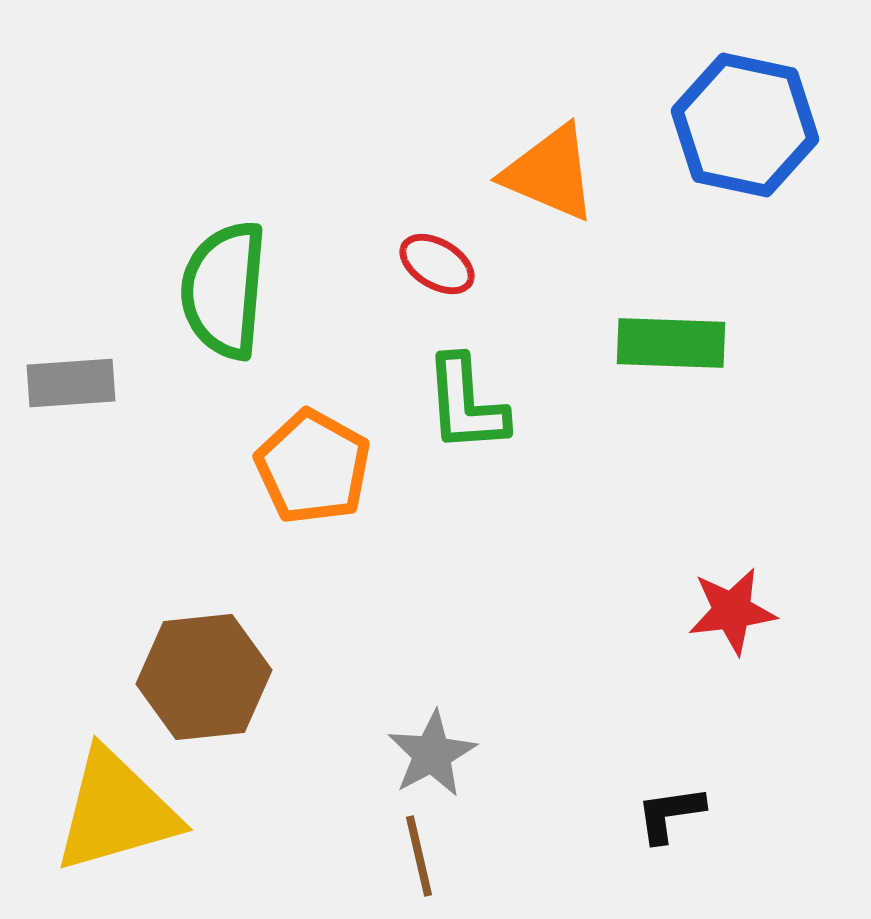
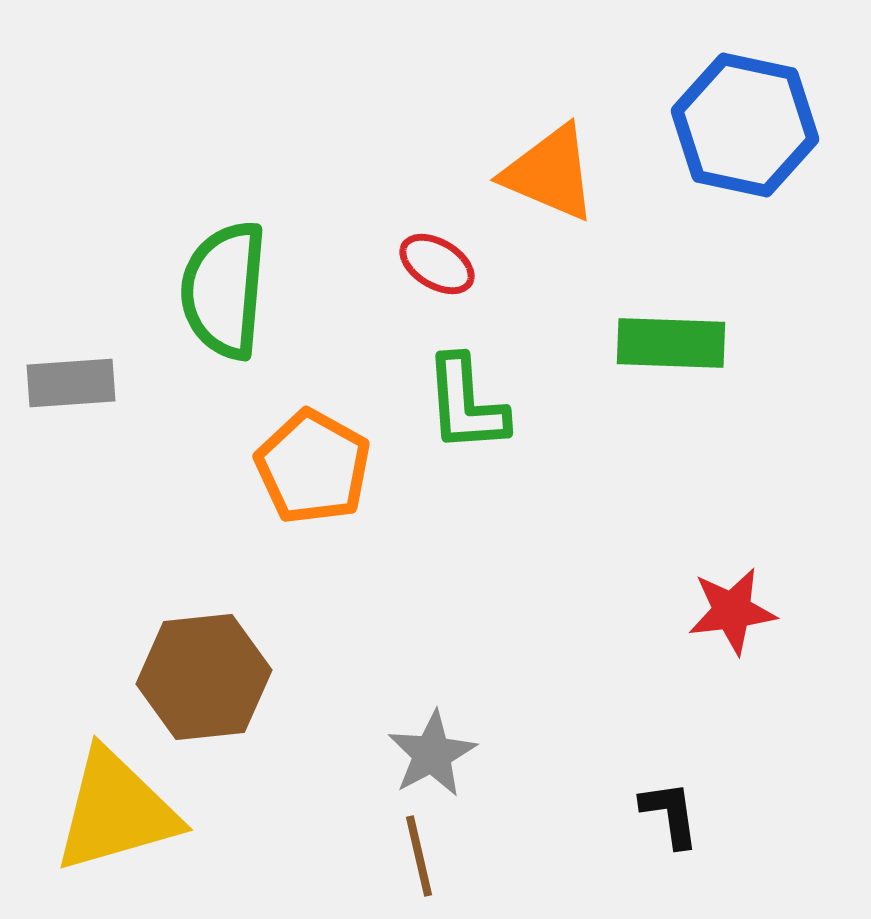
black L-shape: rotated 90 degrees clockwise
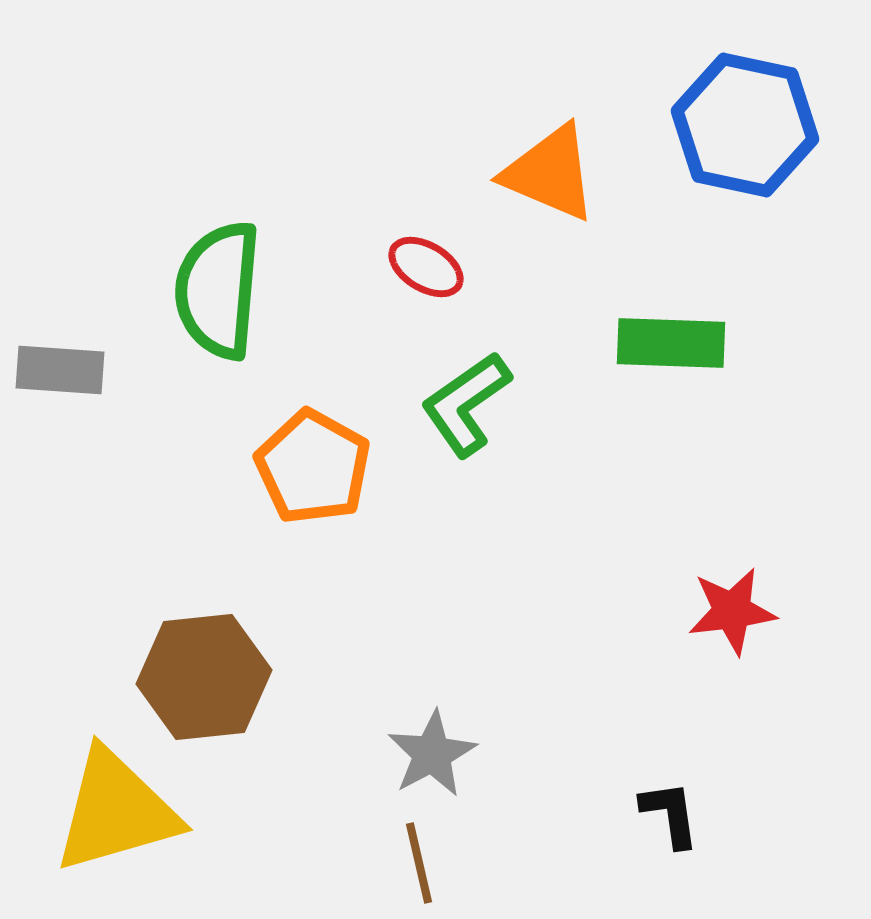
red ellipse: moved 11 px left, 3 px down
green semicircle: moved 6 px left
gray rectangle: moved 11 px left, 13 px up; rotated 8 degrees clockwise
green L-shape: rotated 59 degrees clockwise
brown line: moved 7 px down
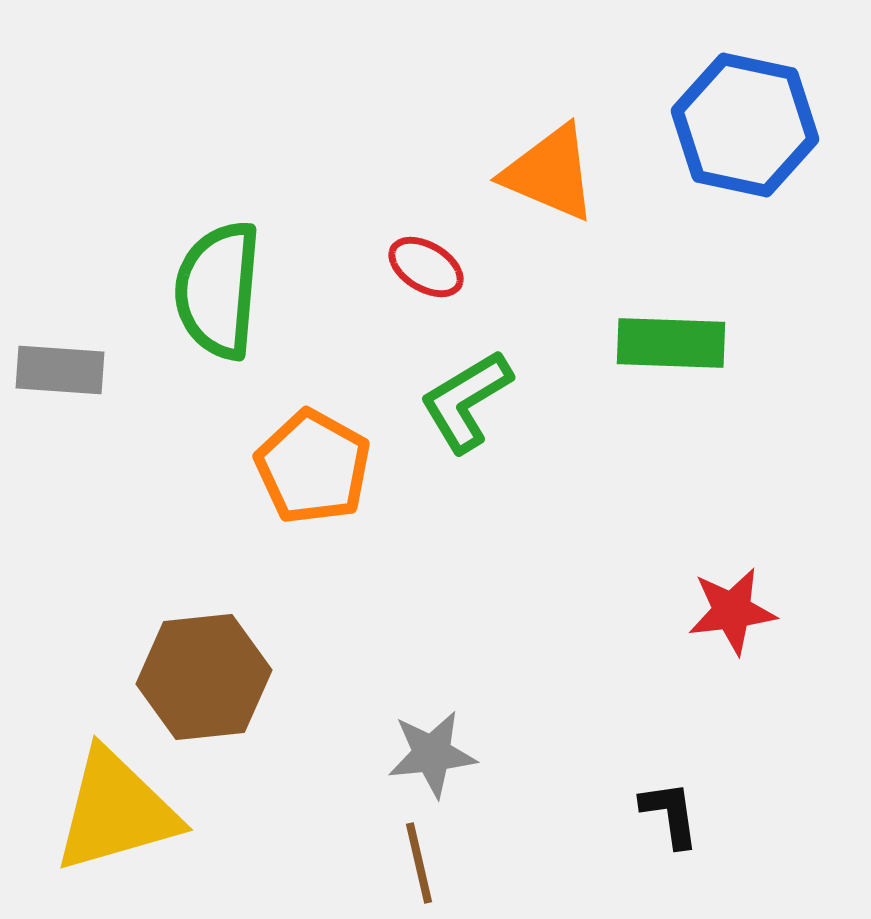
green L-shape: moved 3 px up; rotated 4 degrees clockwise
gray star: rotated 22 degrees clockwise
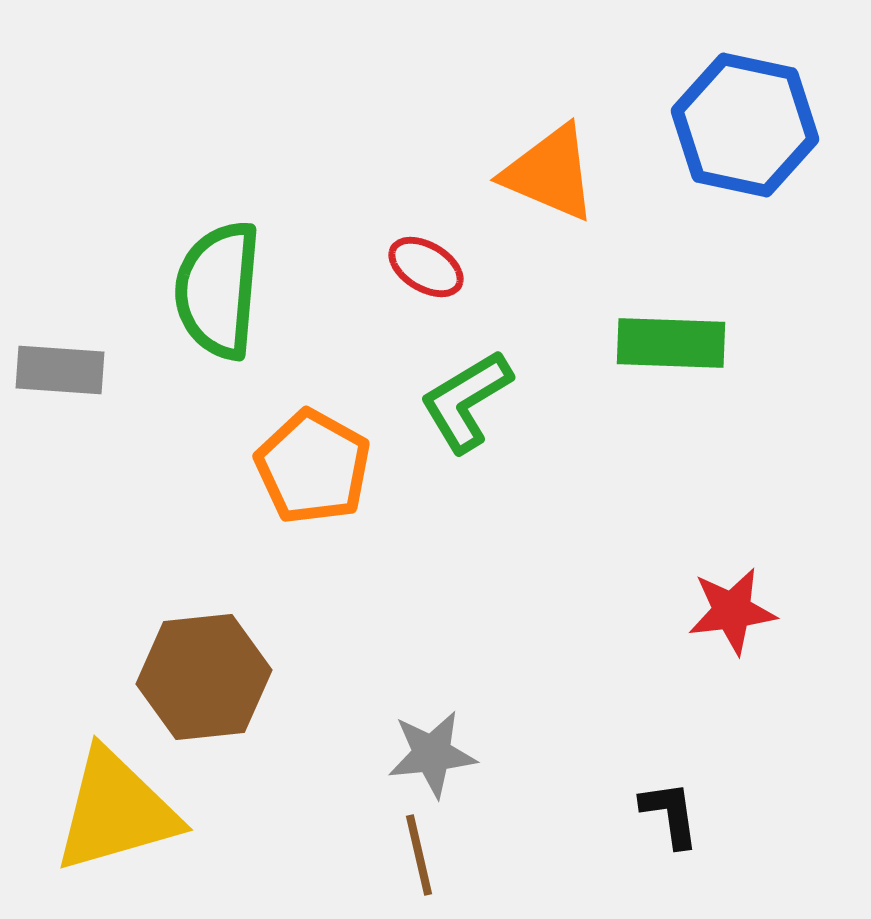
brown line: moved 8 px up
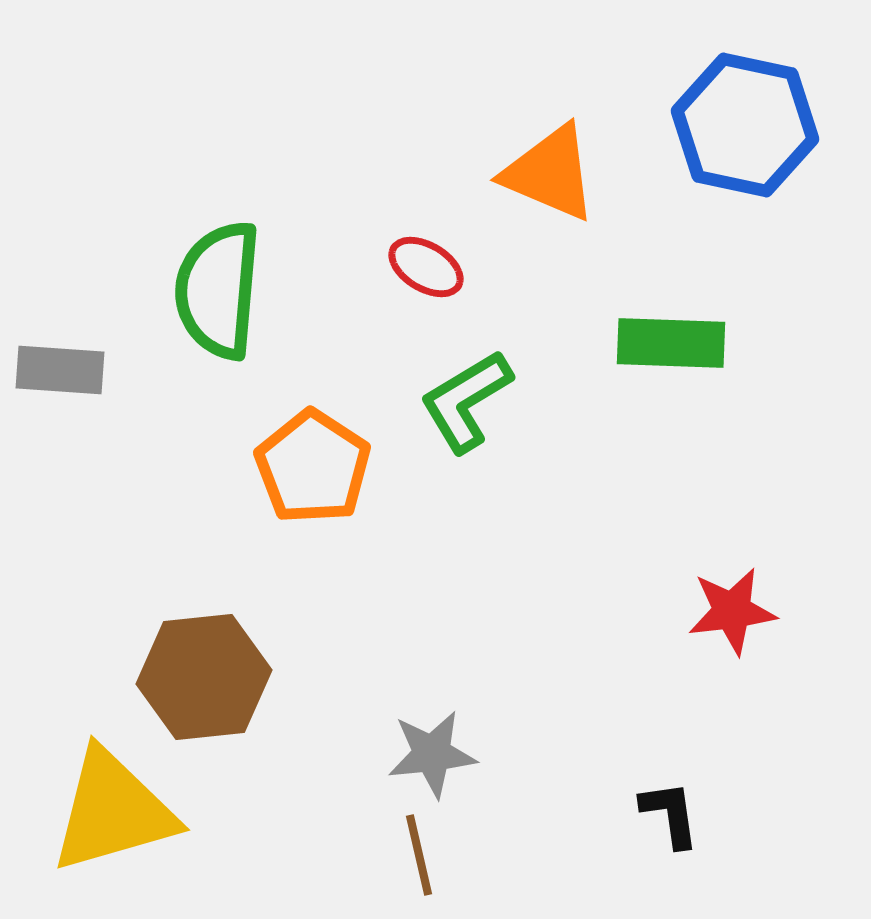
orange pentagon: rotated 4 degrees clockwise
yellow triangle: moved 3 px left
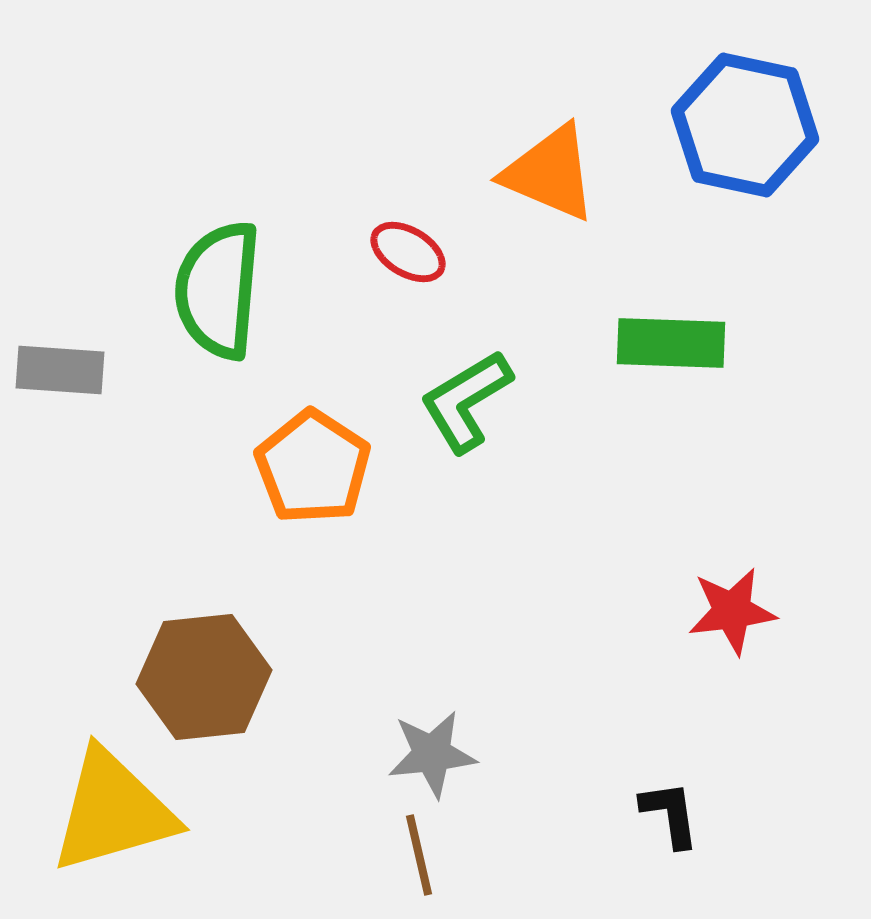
red ellipse: moved 18 px left, 15 px up
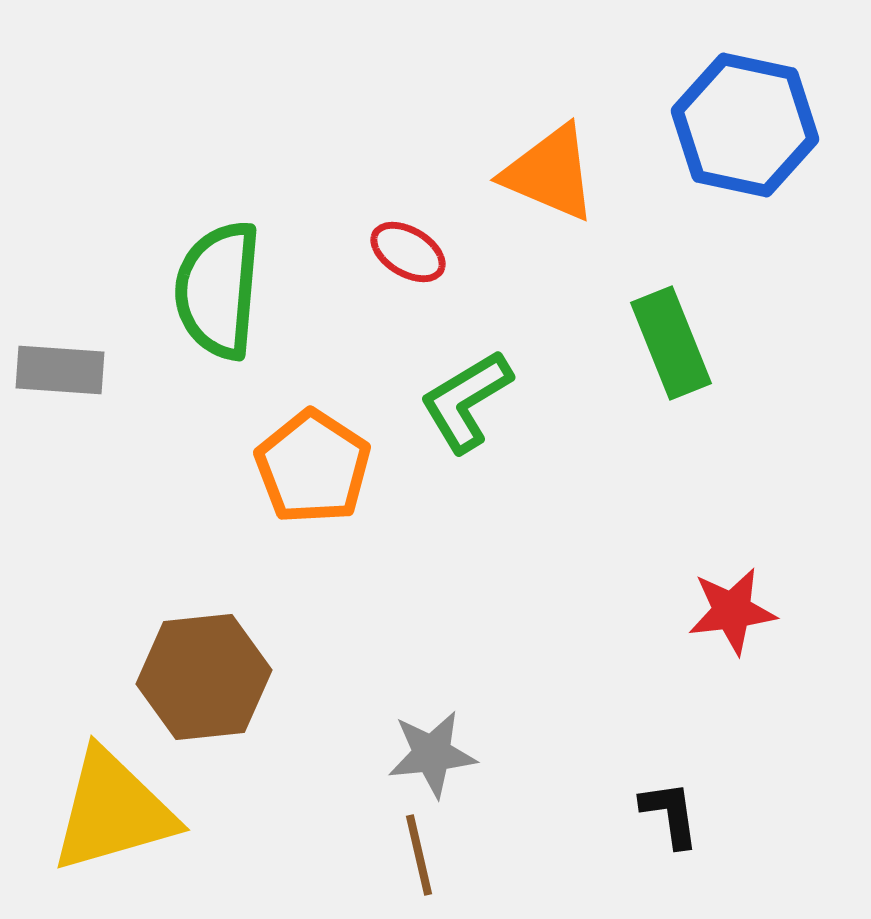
green rectangle: rotated 66 degrees clockwise
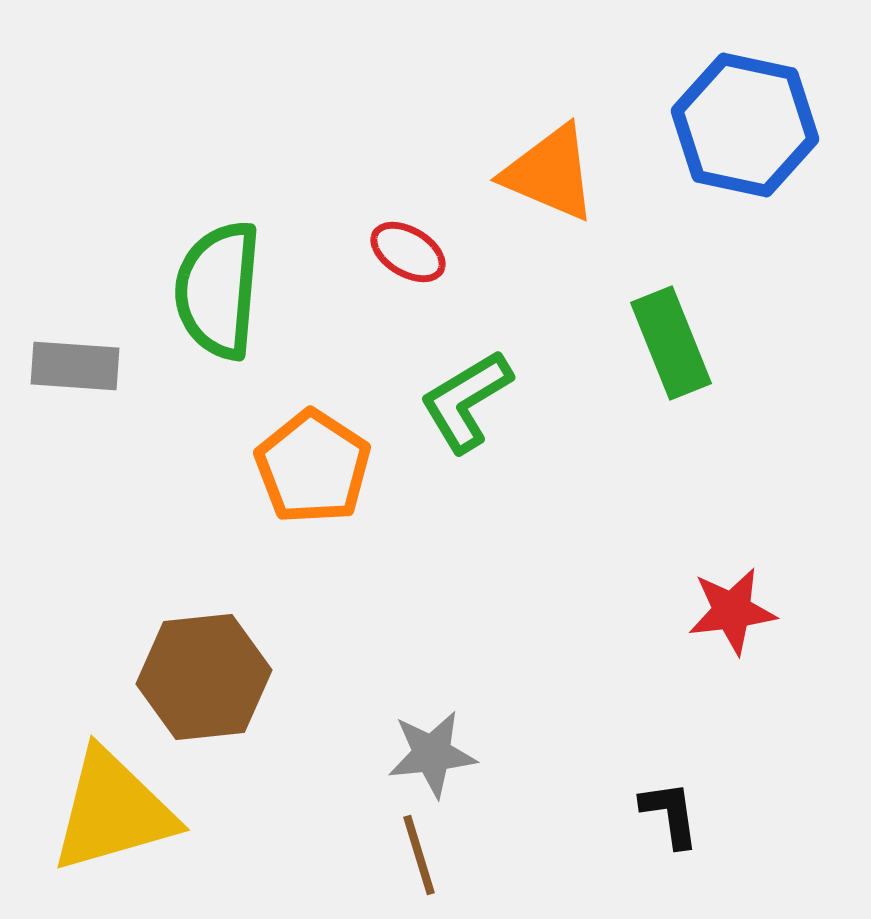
gray rectangle: moved 15 px right, 4 px up
brown line: rotated 4 degrees counterclockwise
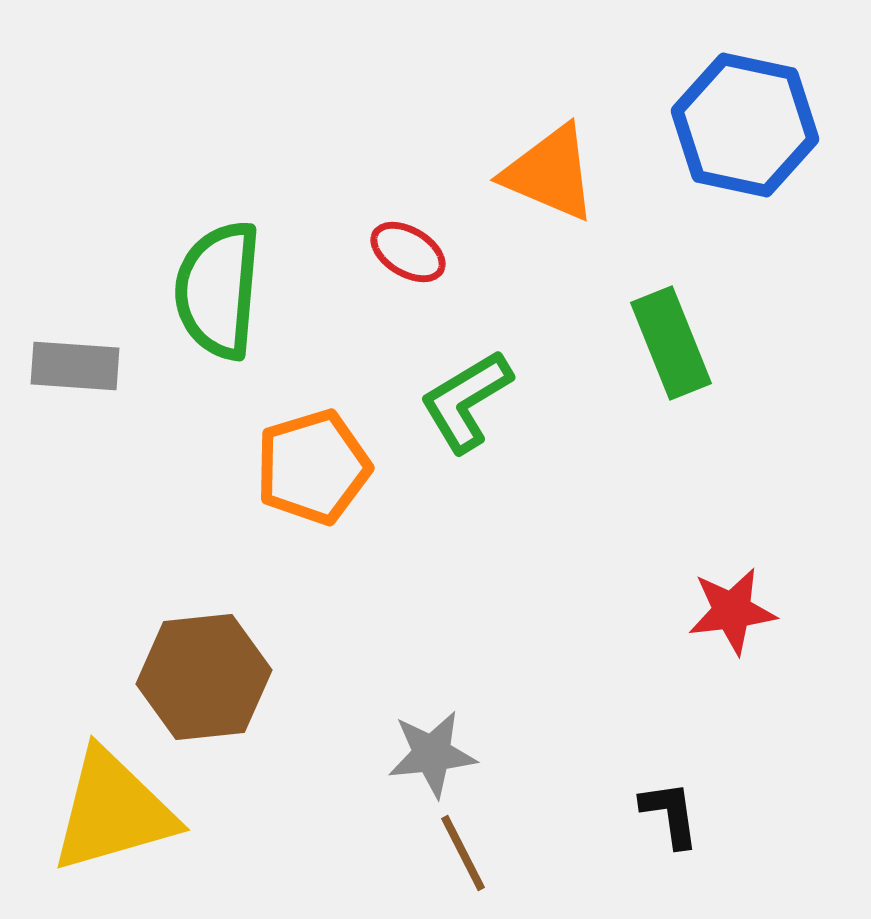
orange pentagon: rotated 22 degrees clockwise
brown line: moved 44 px right, 2 px up; rotated 10 degrees counterclockwise
